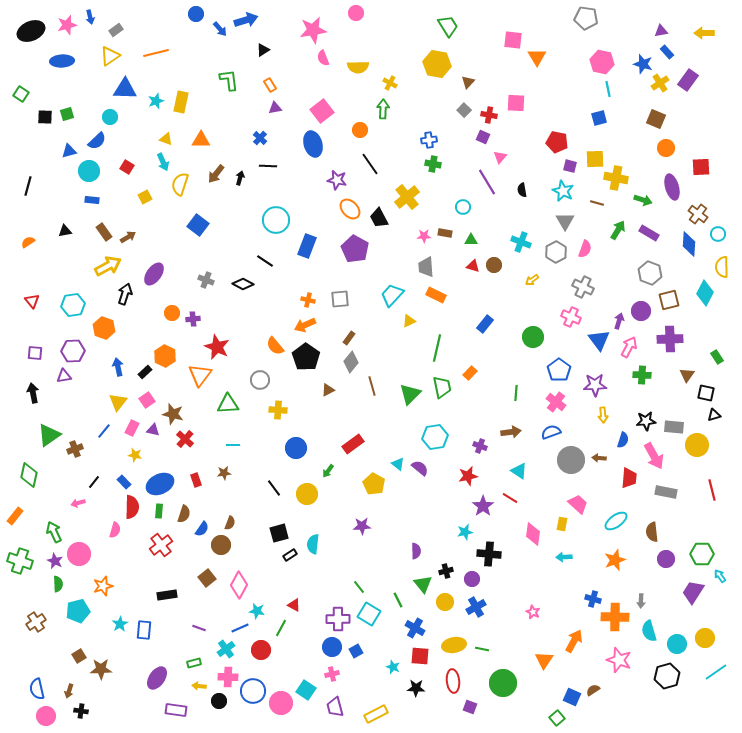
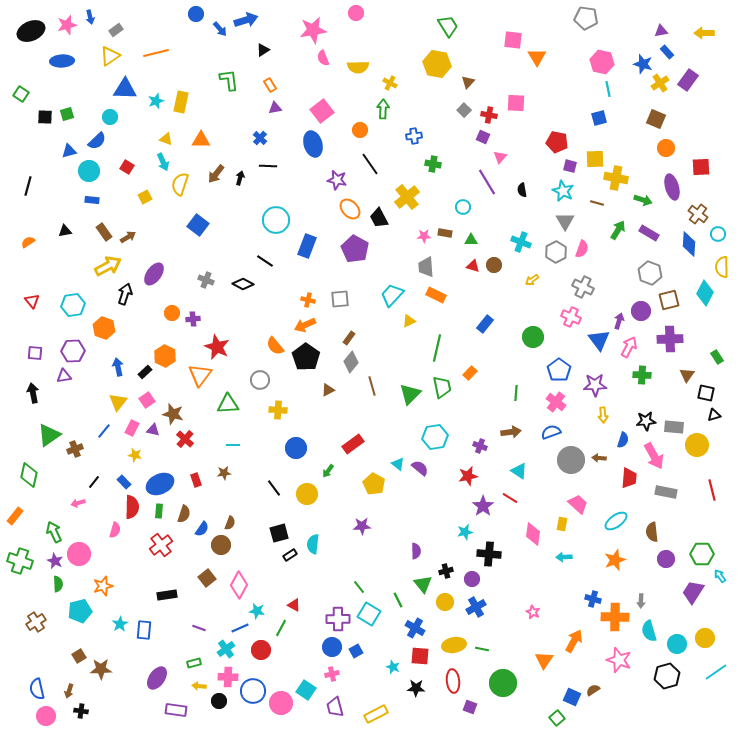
blue cross at (429, 140): moved 15 px left, 4 px up
pink semicircle at (585, 249): moved 3 px left
cyan pentagon at (78, 611): moved 2 px right
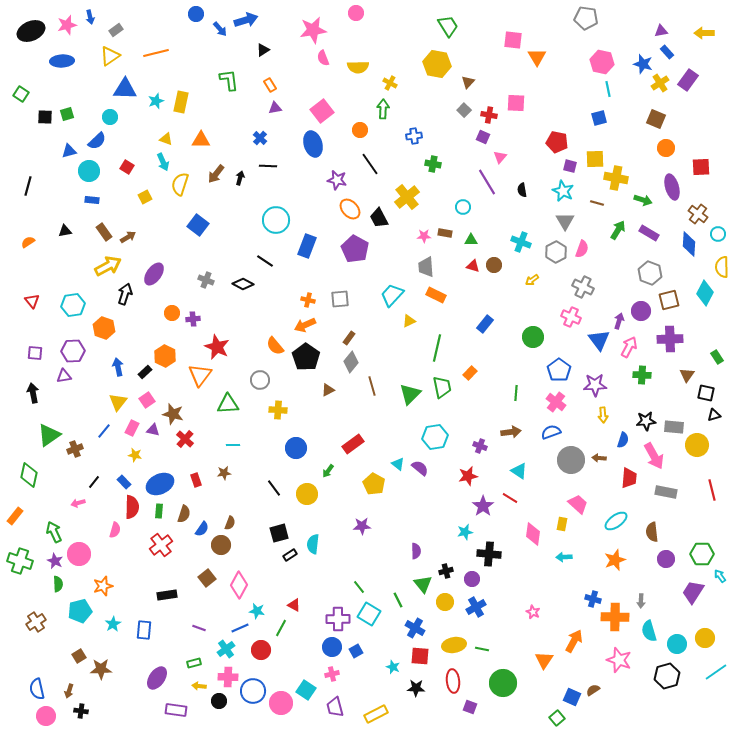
cyan star at (120, 624): moved 7 px left
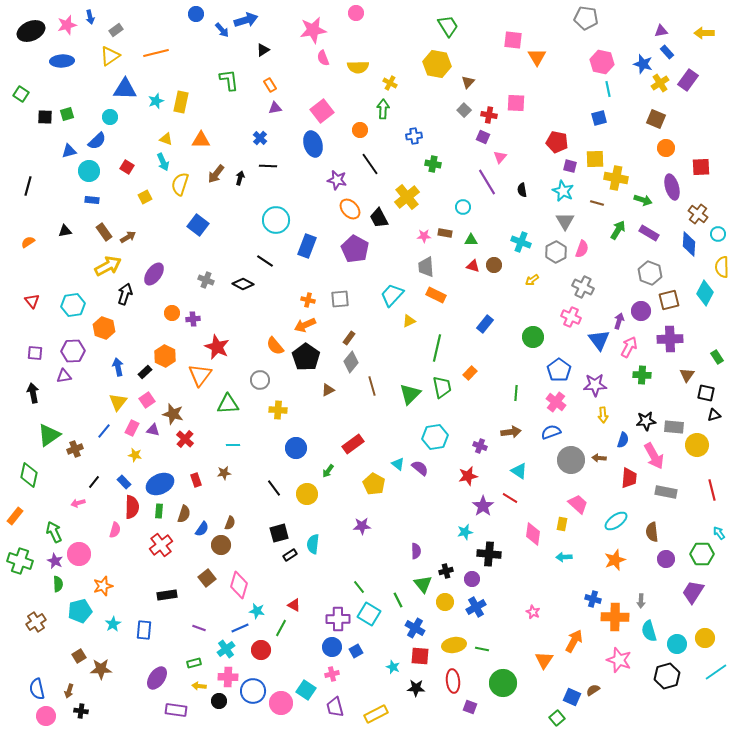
blue arrow at (220, 29): moved 2 px right, 1 px down
cyan arrow at (720, 576): moved 1 px left, 43 px up
pink diamond at (239, 585): rotated 12 degrees counterclockwise
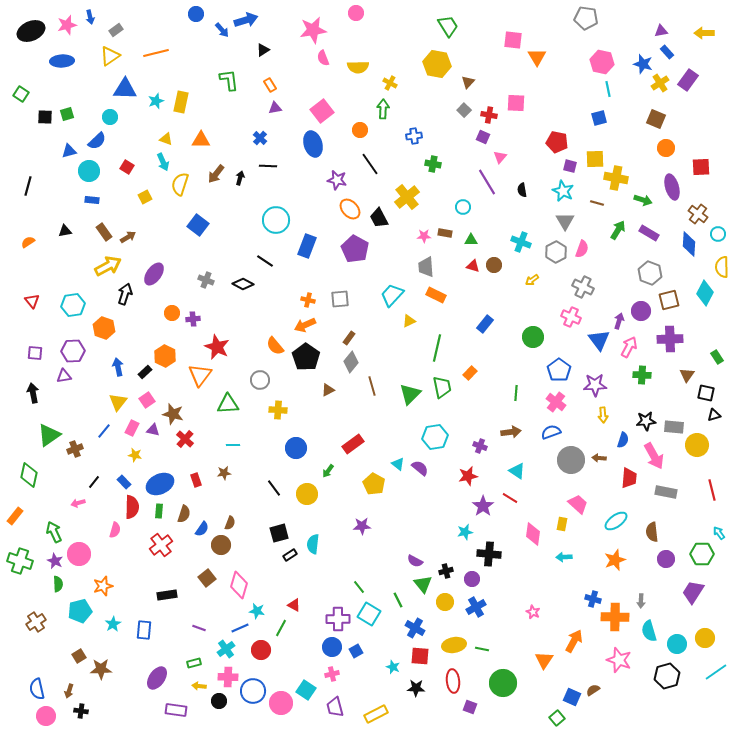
cyan triangle at (519, 471): moved 2 px left
purple semicircle at (416, 551): moved 1 px left, 10 px down; rotated 119 degrees clockwise
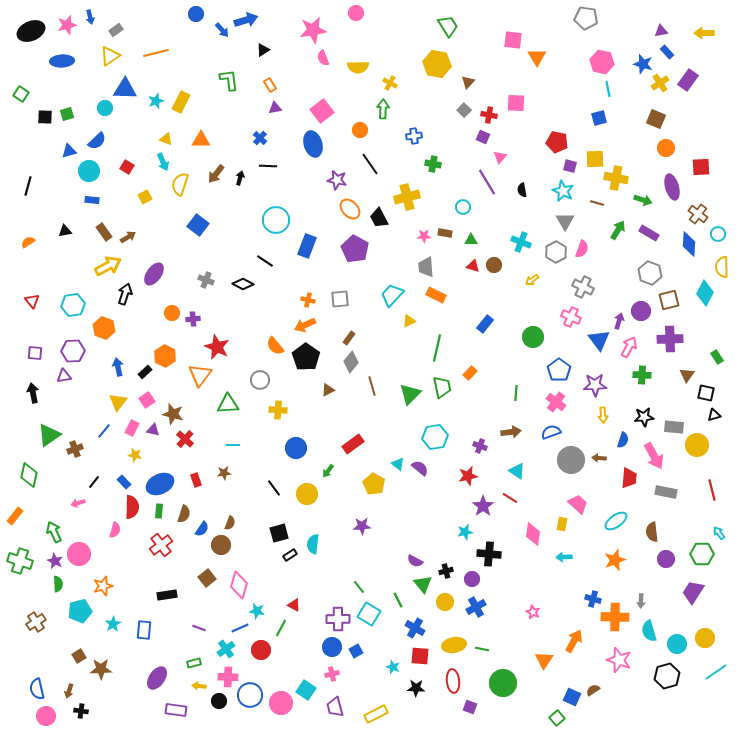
yellow rectangle at (181, 102): rotated 15 degrees clockwise
cyan circle at (110, 117): moved 5 px left, 9 px up
yellow cross at (407, 197): rotated 25 degrees clockwise
black star at (646, 421): moved 2 px left, 4 px up
blue circle at (253, 691): moved 3 px left, 4 px down
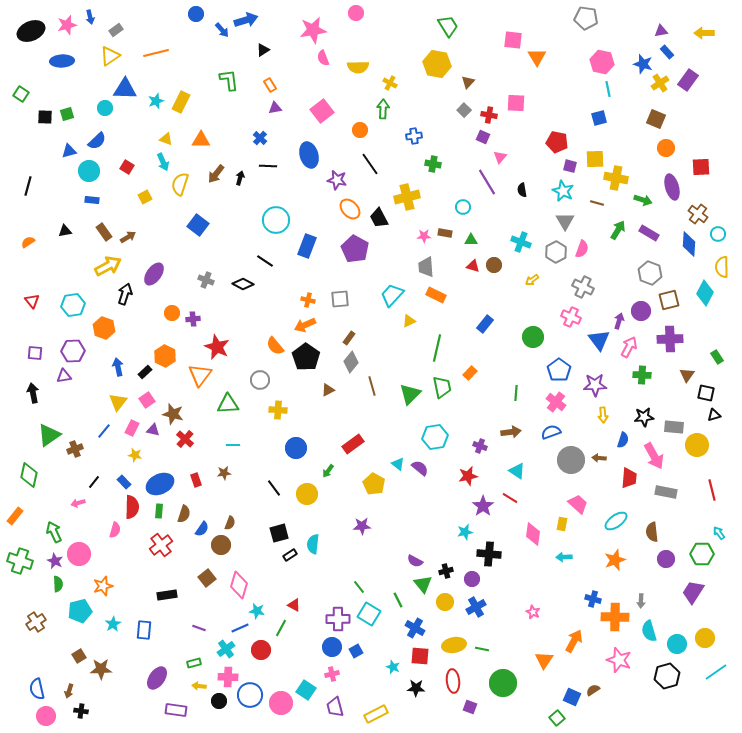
blue ellipse at (313, 144): moved 4 px left, 11 px down
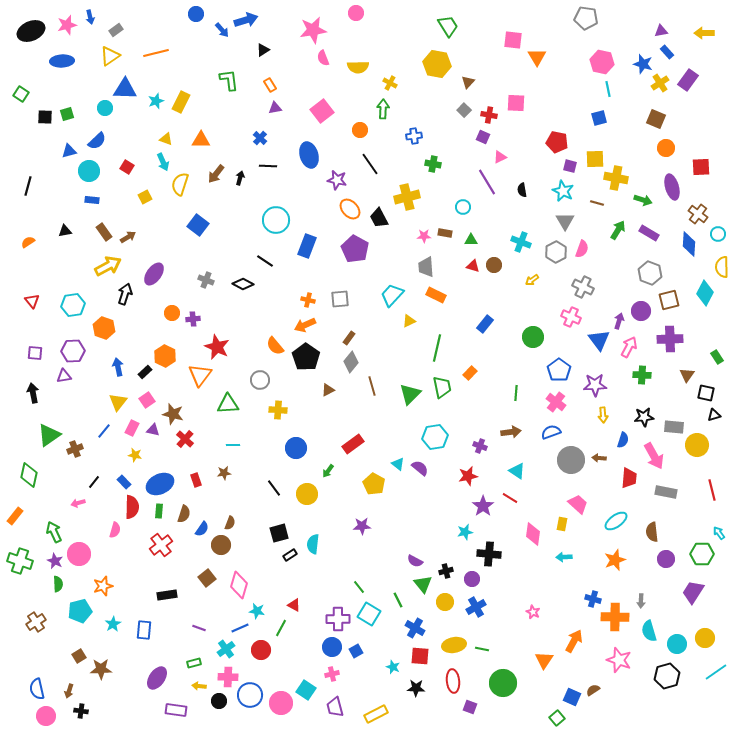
pink triangle at (500, 157): rotated 24 degrees clockwise
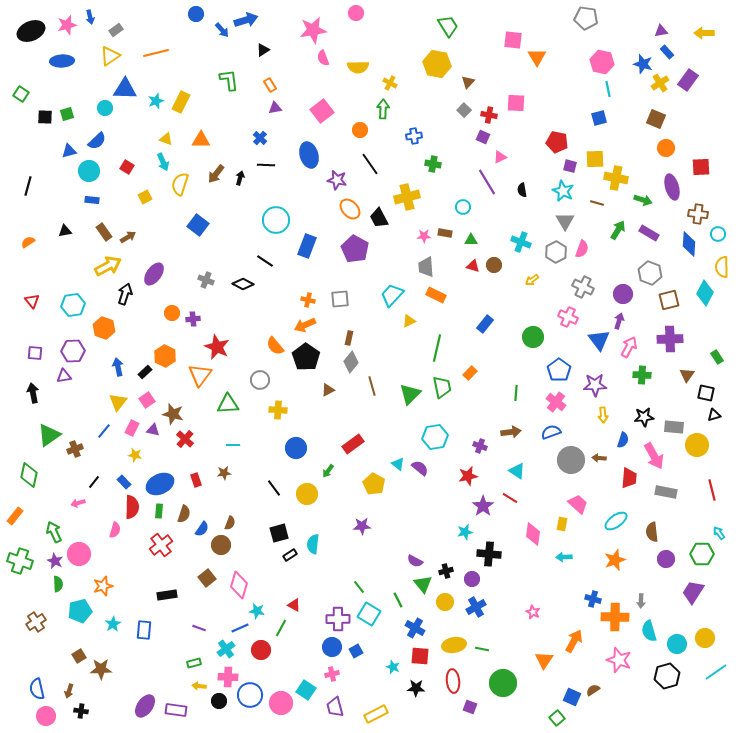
black line at (268, 166): moved 2 px left, 1 px up
brown cross at (698, 214): rotated 30 degrees counterclockwise
purple circle at (641, 311): moved 18 px left, 17 px up
pink cross at (571, 317): moved 3 px left
brown rectangle at (349, 338): rotated 24 degrees counterclockwise
purple ellipse at (157, 678): moved 12 px left, 28 px down
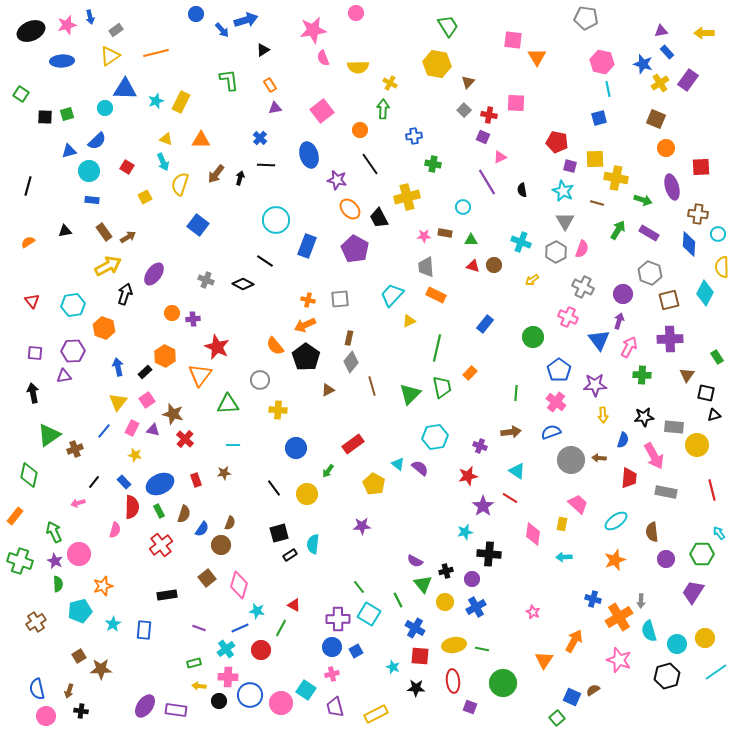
green rectangle at (159, 511): rotated 32 degrees counterclockwise
orange cross at (615, 617): moved 4 px right; rotated 32 degrees counterclockwise
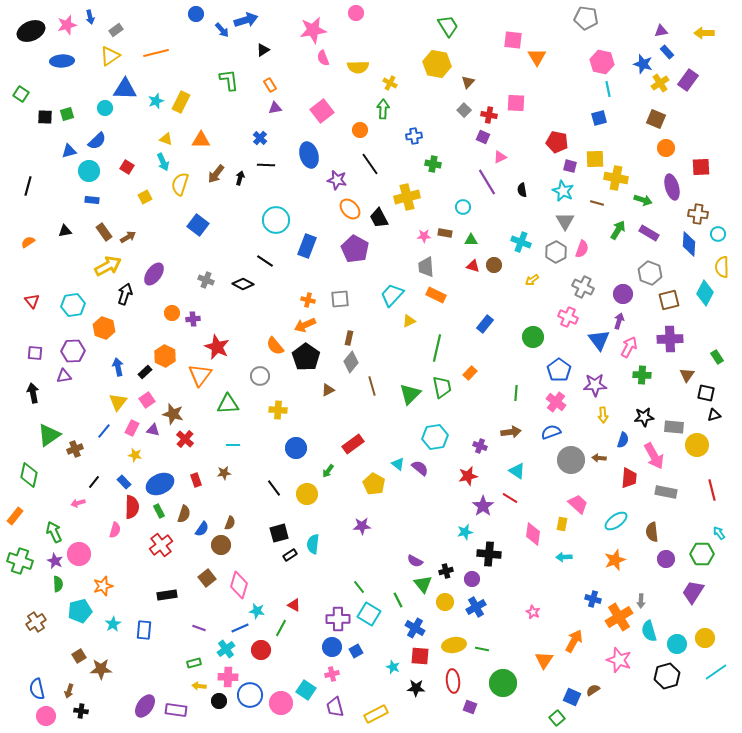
gray circle at (260, 380): moved 4 px up
